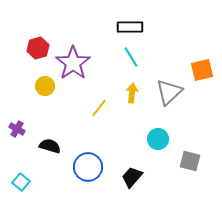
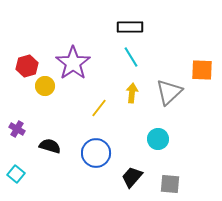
red hexagon: moved 11 px left, 18 px down
orange square: rotated 15 degrees clockwise
gray square: moved 20 px left, 23 px down; rotated 10 degrees counterclockwise
blue circle: moved 8 px right, 14 px up
cyan square: moved 5 px left, 8 px up
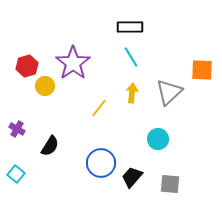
black semicircle: rotated 105 degrees clockwise
blue circle: moved 5 px right, 10 px down
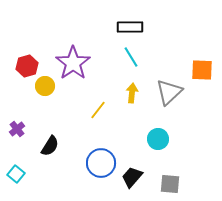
yellow line: moved 1 px left, 2 px down
purple cross: rotated 21 degrees clockwise
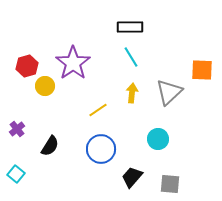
yellow line: rotated 18 degrees clockwise
blue circle: moved 14 px up
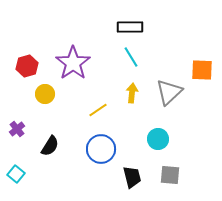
yellow circle: moved 8 px down
black trapezoid: rotated 125 degrees clockwise
gray square: moved 9 px up
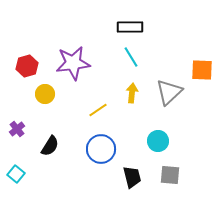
purple star: rotated 28 degrees clockwise
cyan circle: moved 2 px down
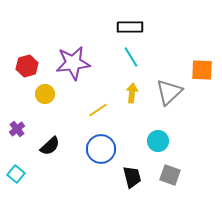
black semicircle: rotated 15 degrees clockwise
gray square: rotated 15 degrees clockwise
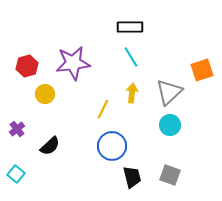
orange square: rotated 20 degrees counterclockwise
yellow line: moved 5 px right, 1 px up; rotated 30 degrees counterclockwise
cyan circle: moved 12 px right, 16 px up
blue circle: moved 11 px right, 3 px up
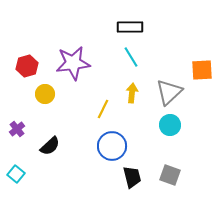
orange square: rotated 15 degrees clockwise
